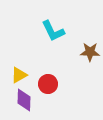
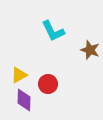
brown star: moved 2 px up; rotated 18 degrees clockwise
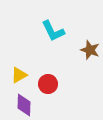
purple diamond: moved 5 px down
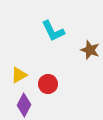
purple diamond: rotated 25 degrees clockwise
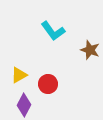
cyan L-shape: rotated 10 degrees counterclockwise
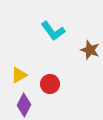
red circle: moved 2 px right
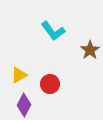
brown star: rotated 18 degrees clockwise
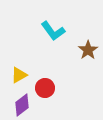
brown star: moved 2 px left
red circle: moved 5 px left, 4 px down
purple diamond: moved 2 px left; rotated 25 degrees clockwise
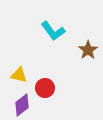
yellow triangle: rotated 42 degrees clockwise
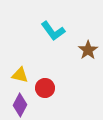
yellow triangle: moved 1 px right
purple diamond: moved 2 px left; rotated 25 degrees counterclockwise
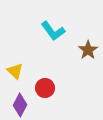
yellow triangle: moved 5 px left, 4 px up; rotated 30 degrees clockwise
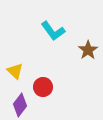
red circle: moved 2 px left, 1 px up
purple diamond: rotated 10 degrees clockwise
